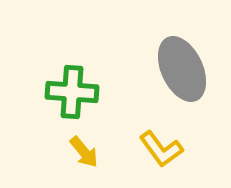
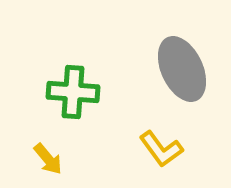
green cross: moved 1 px right
yellow arrow: moved 36 px left, 7 px down
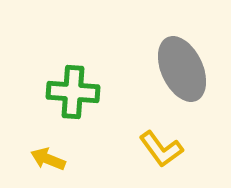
yellow arrow: rotated 152 degrees clockwise
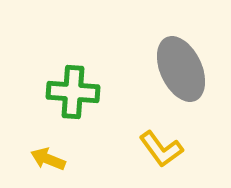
gray ellipse: moved 1 px left
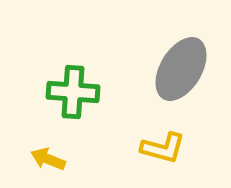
gray ellipse: rotated 56 degrees clockwise
yellow L-shape: moved 2 px right, 1 px up; rotated 39 degrees counterclockwise
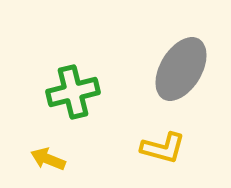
green cross: rotated 18 degrees counterclockwise
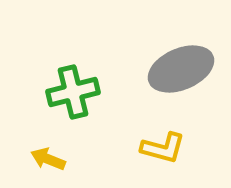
gray ellipse: rotated 36 degrees clockwise
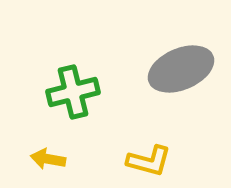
yellow L-shape: moved 14 px left, 13 px down
yellow arrow: rotated 12 degrees counterclockwise
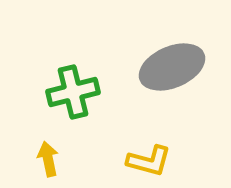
gray ellipse: moved 9 px left, 2 px up
yellow arrow: rotated 68 degrees clockwise
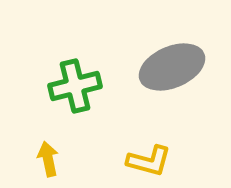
green cross: moved 2 px right, 6 px up
